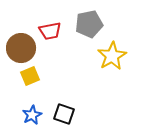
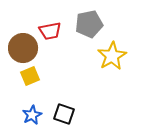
brown circle: moved 2 px right
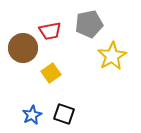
yellow square: moved 21 px right, 3 px up; rotated 12 degrees counterclockwise
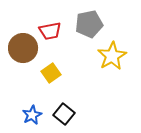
black square: rotated 20 degrees clockwise
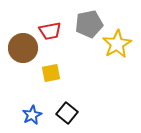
yellow star: moved 5 px right, 12 px up
yellow square: rotated 24 degrees clockwise
black square: moved 3 px right, 1 px up
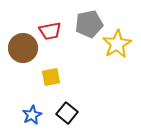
yellow square: moved 4 px down
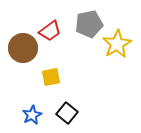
red trapezoid: rotated 25 degrees counterclockwise
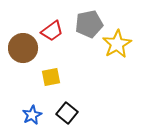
red trapezoid: moved 2 px right
